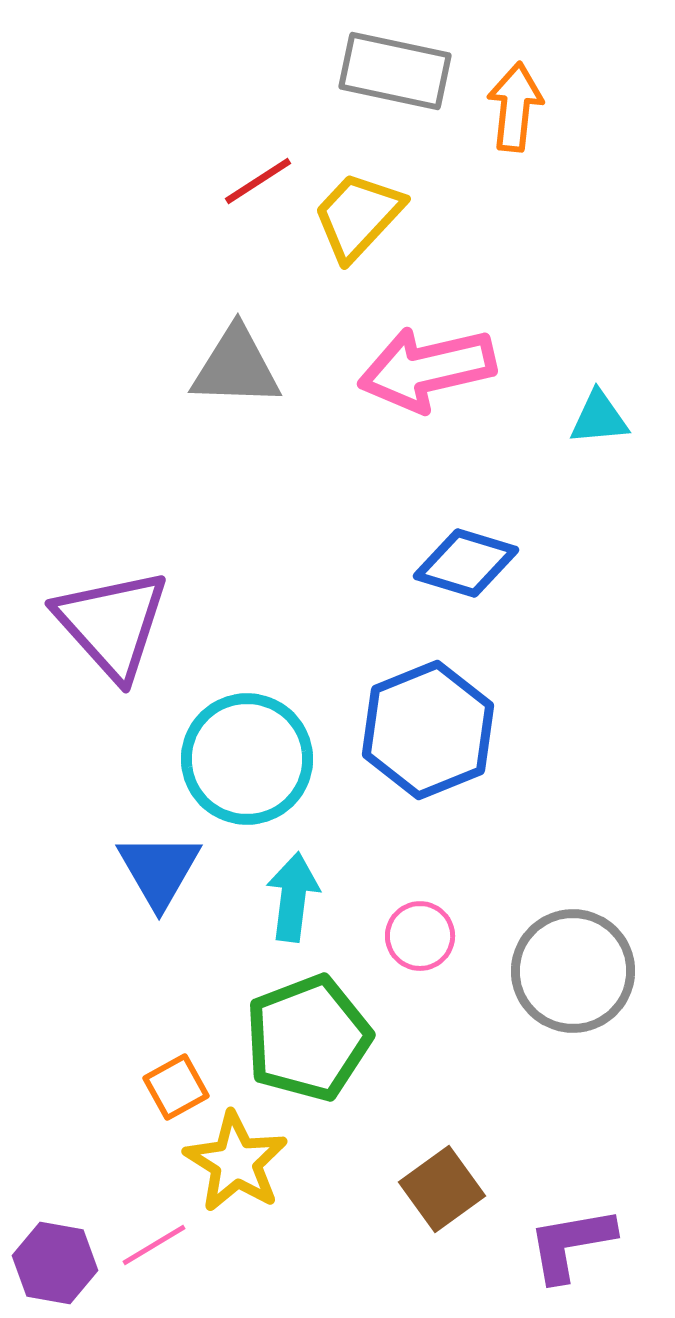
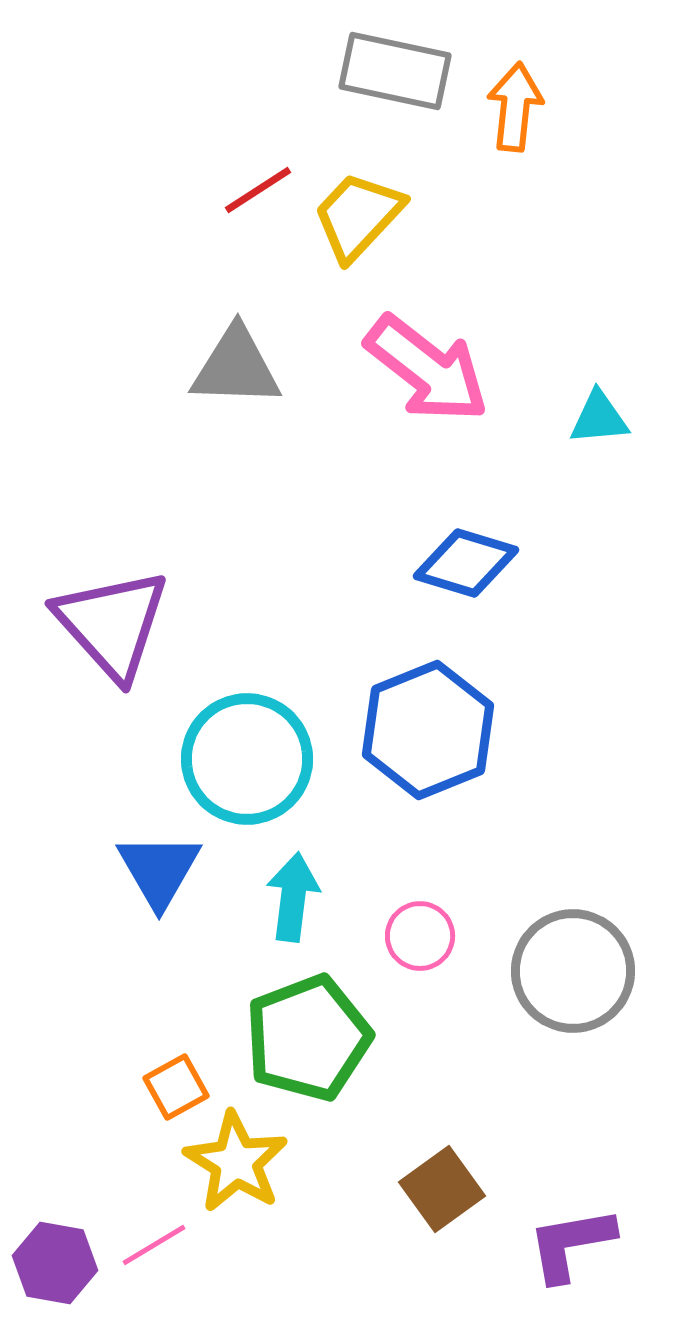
red line: moved 9 px down
pink arrow: rotated 129 degrees counterclockwise
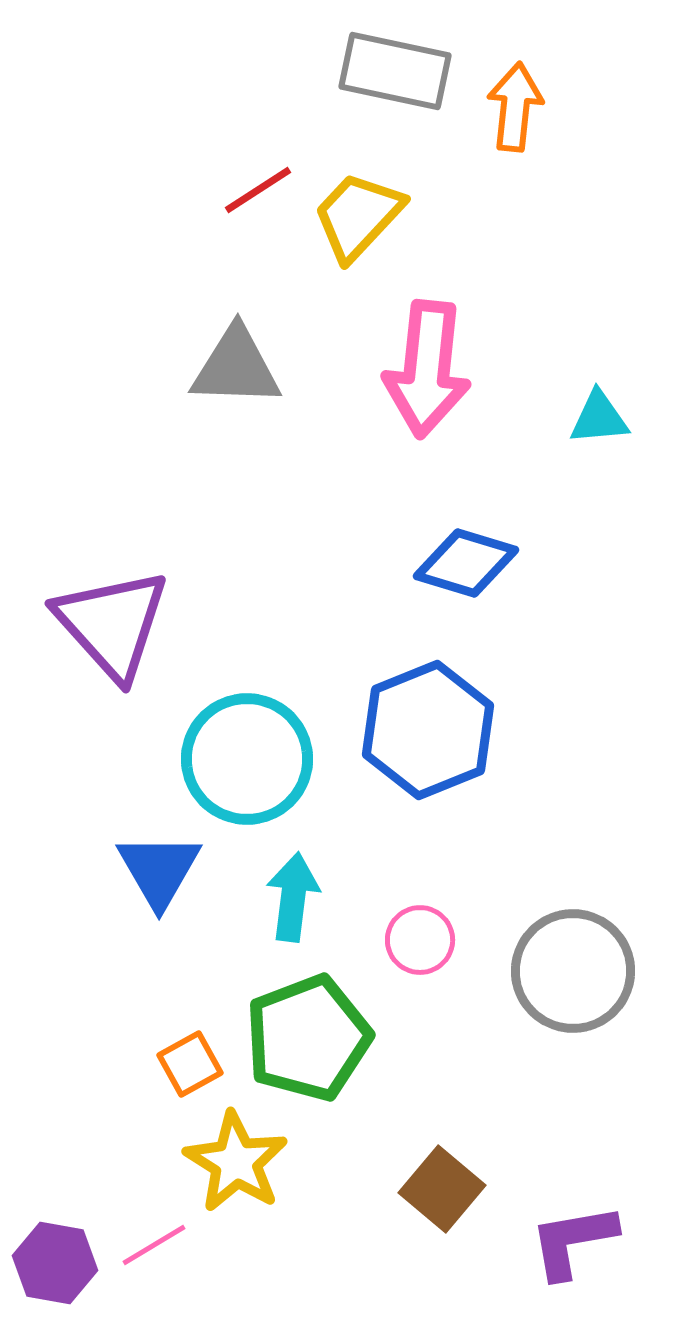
pink arrow: rotated 58 degrees clockwise
pink circle: moved 4 px down
orange square: moved 14 px right, 23 px up
brown square: rotated 14 degrees counterclockwise
purple L-shape: moved 2 px right, 3 px up
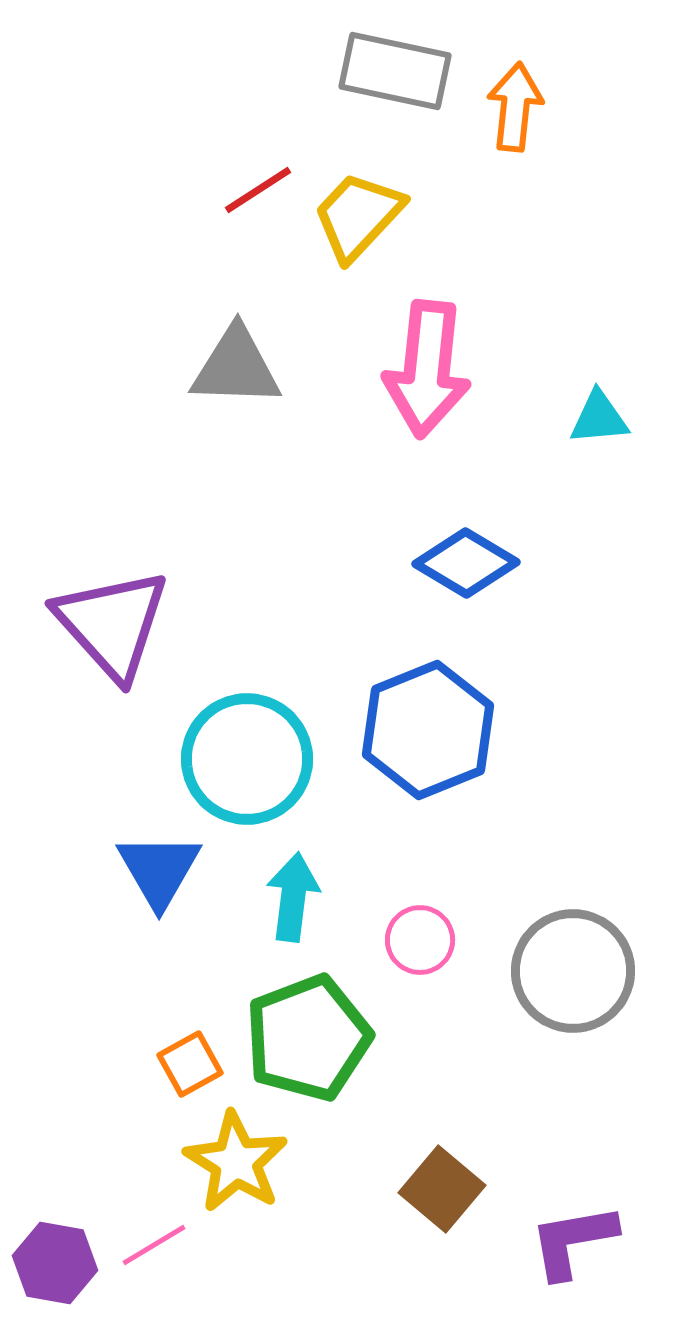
blue diamond: rotated 14 degrees clockwise
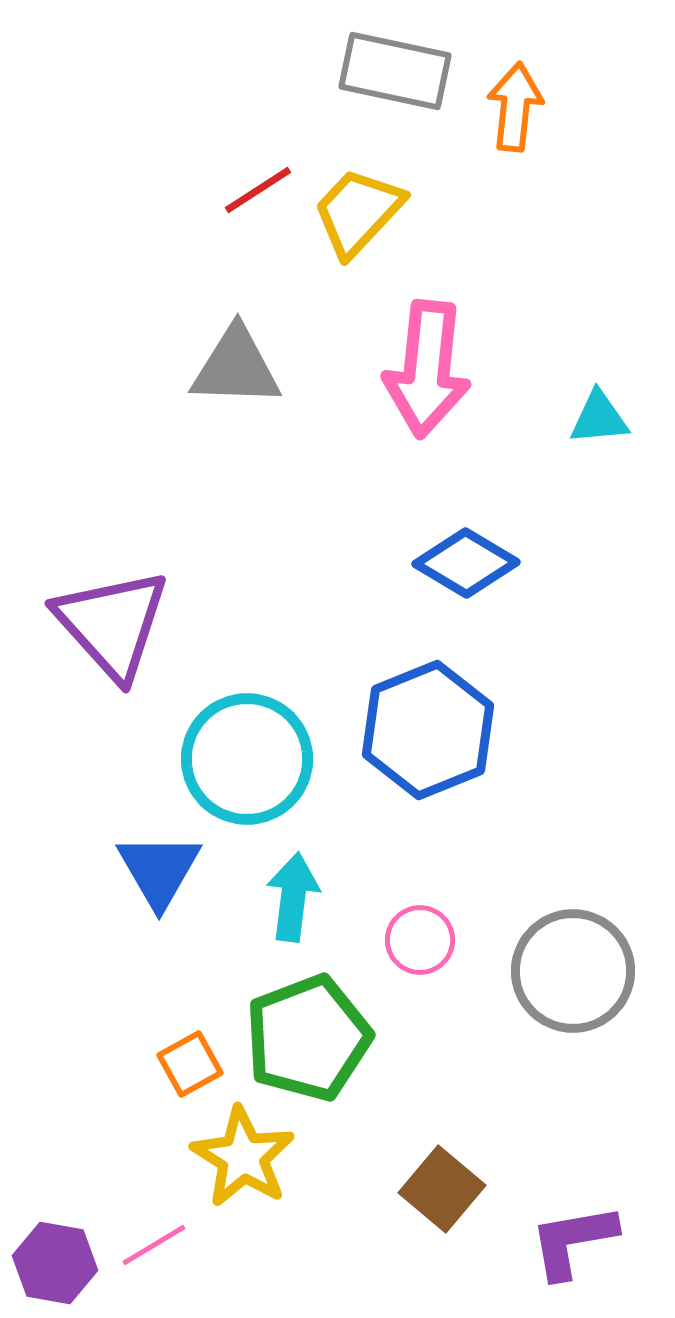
yellow trapezoid: moved 4 px up
yellow star: moved 7 px right, 5 px up
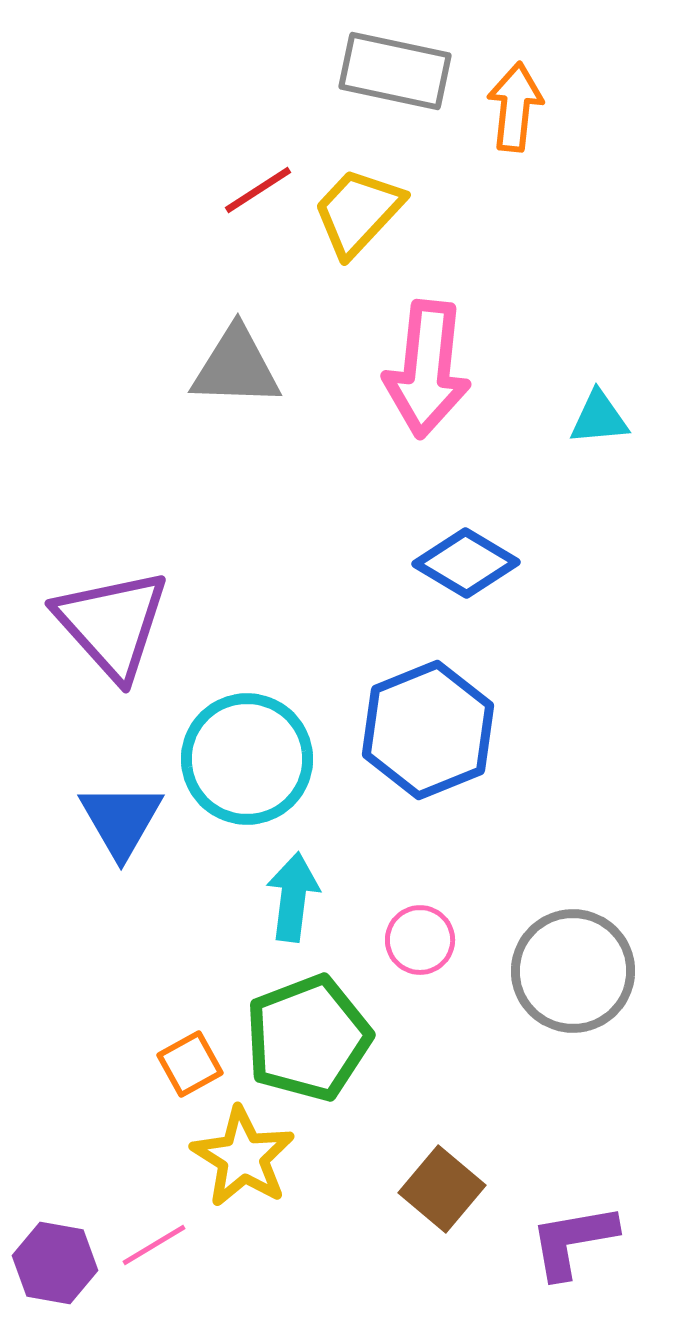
blue triangle: moved 38 px left, 50 px up
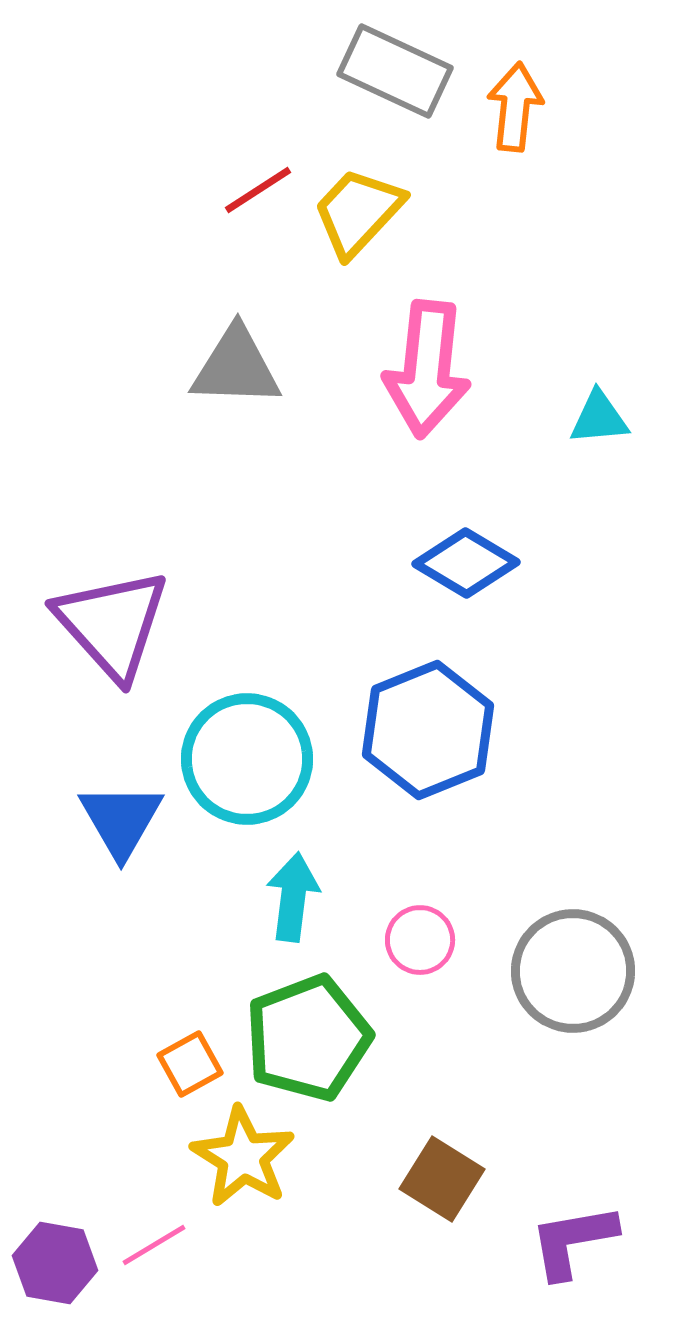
gray rectangle: rotated 13 degrees clockwise
brown square: moved 10 px up; rotated 8 degrees counterclockwise
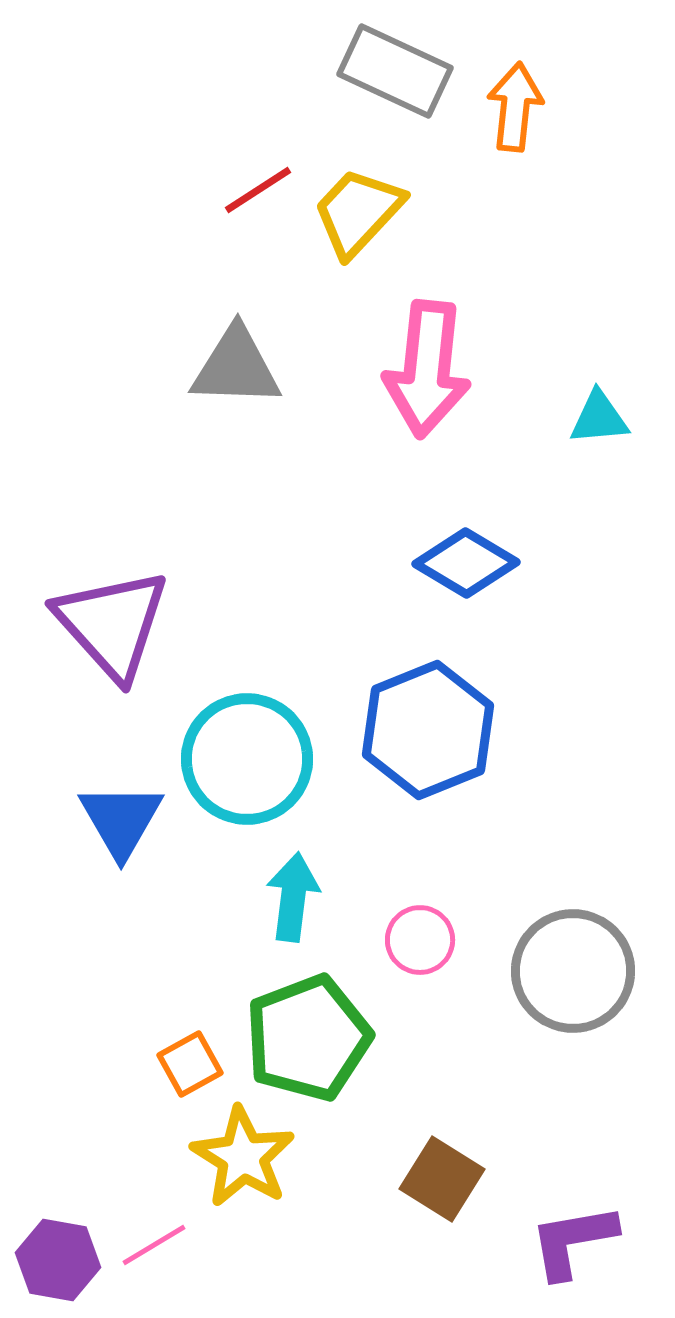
purple hexagon: moved 3 px right, 3 px up
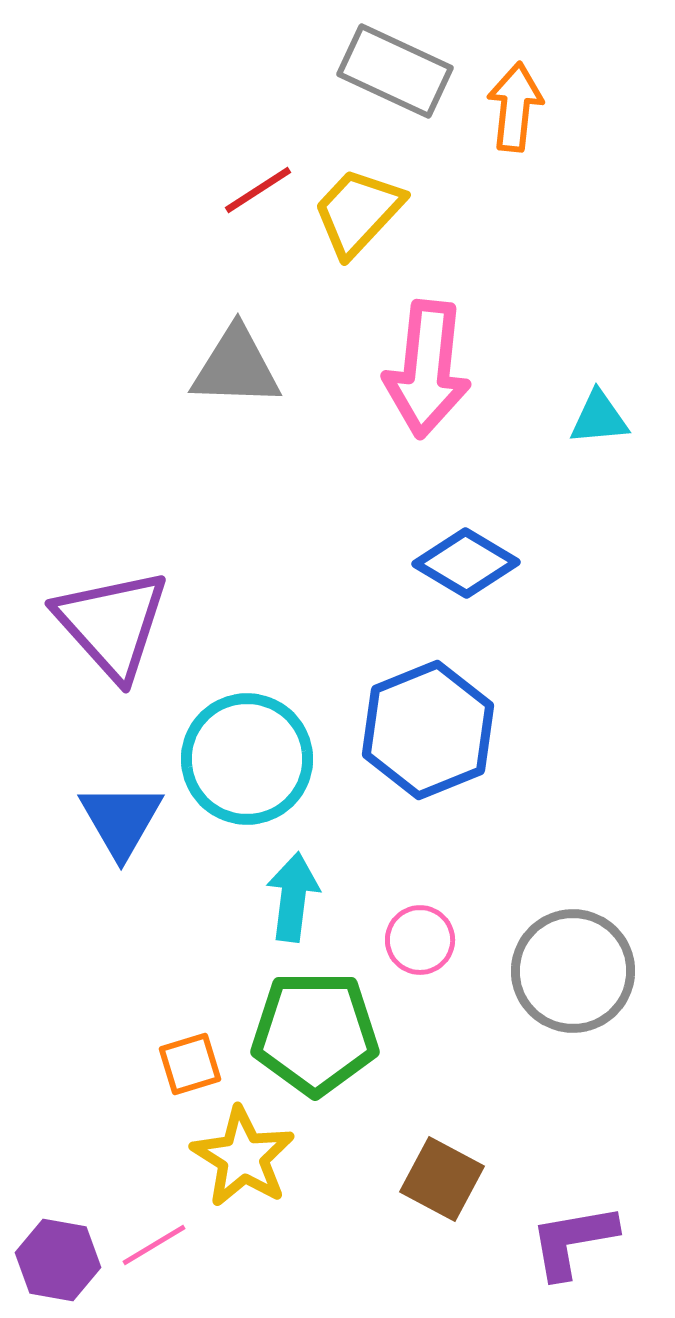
green pentagon: moved 7 px right, 5 px up; rotated 21 degrees clockwise
orange square: rotated 12 degrees clockwise
brown square: rotated 4 degrees counterclockwise
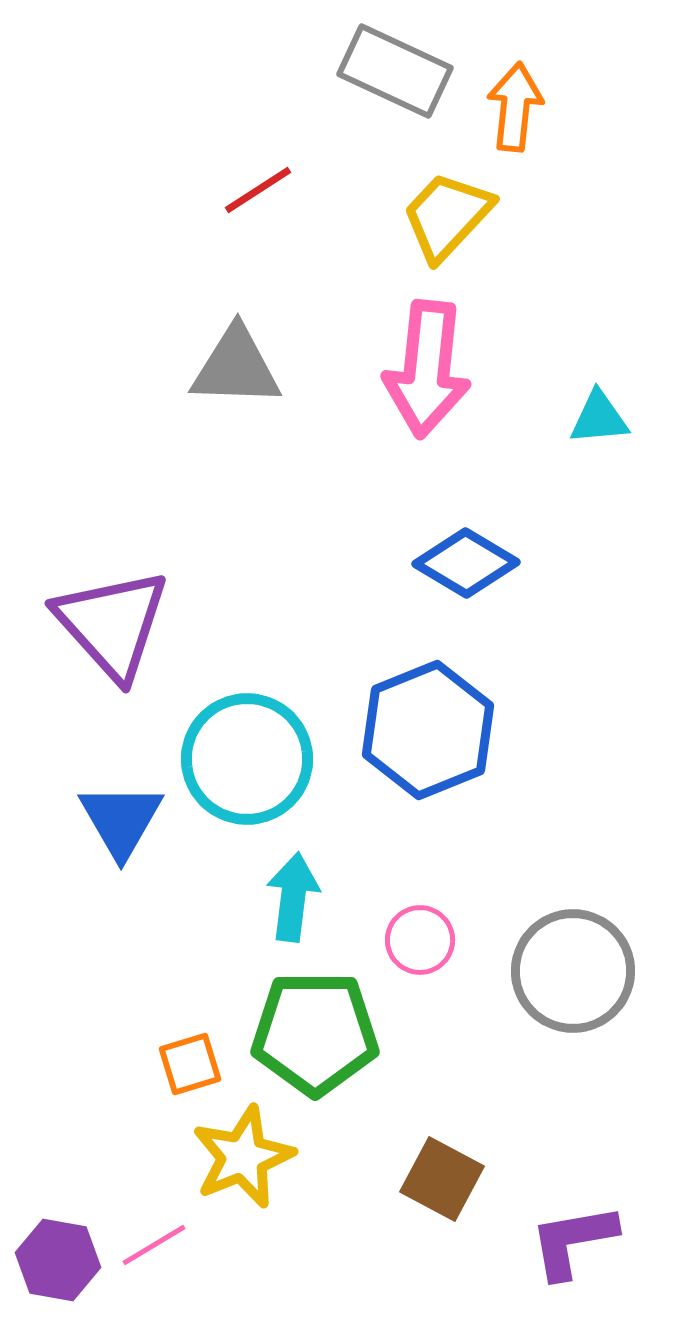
yellow trapezoid: moved 89 px right, 4 px down
yellow star: rotated 18 degrees clockwise
